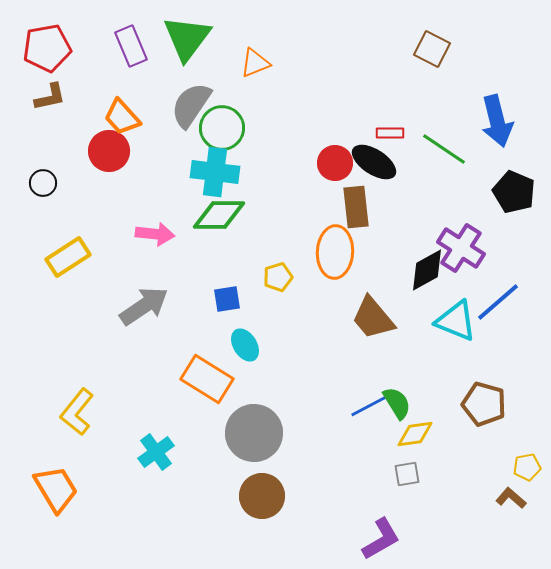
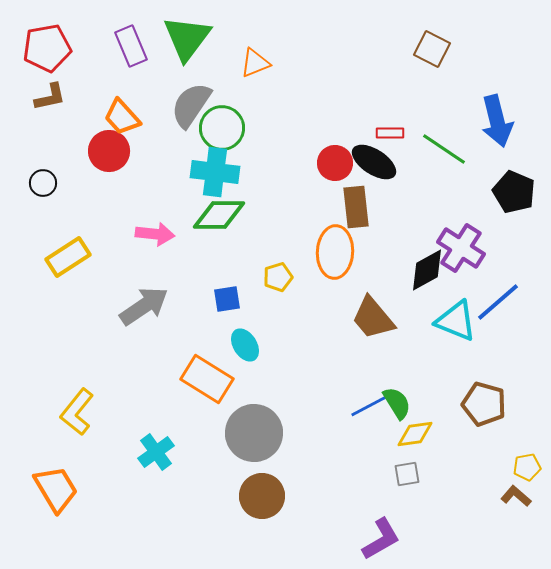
brown L-shape at (511, 498): moved 5 px right, 2 px up
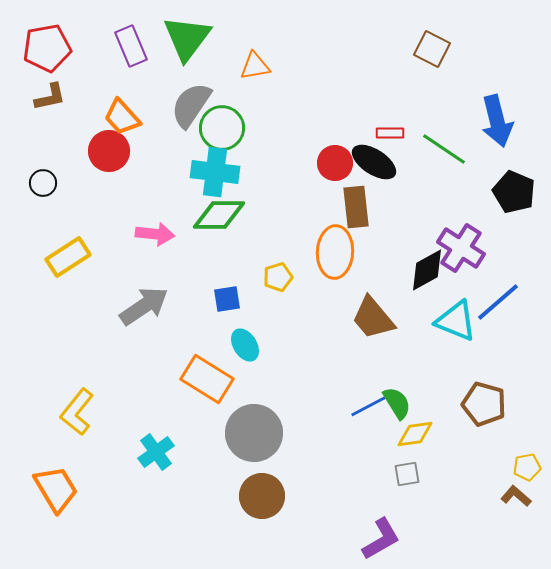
orange triangle at (255, 63): moved 3 px down; rotated 12 degrees clockwise
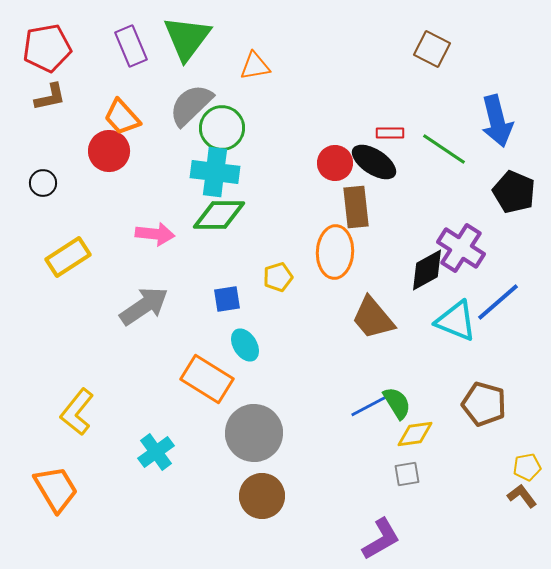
gray semicircle at (191, 105): rotated 12 degrees clockwise
brown L-shape at (516, 496): moved 6 px right; rotated 12 degrees clockwise
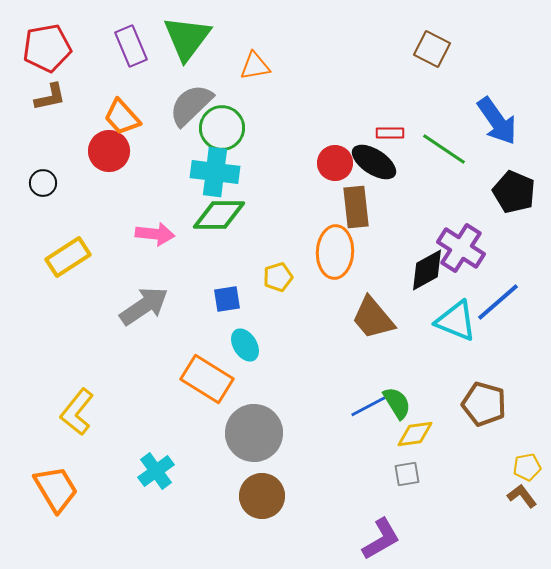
blue arrow at (497, 121): rotated 21 degrees counterclockwise
cyan cross at (156, 452): moved 19 px down
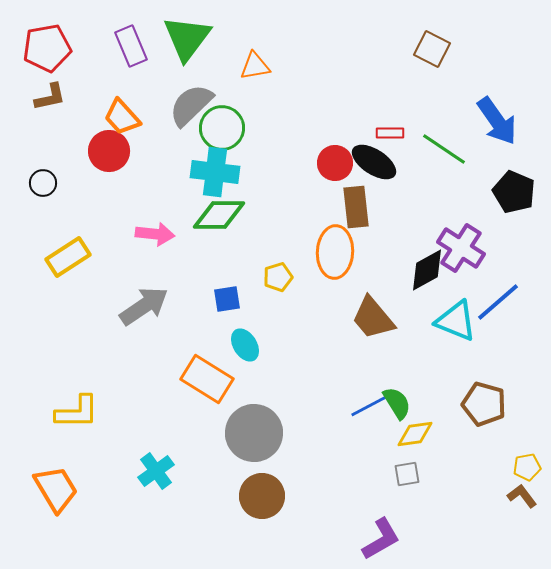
yellow L-shape at (77, 412): rotated 129 degrees counterclockwise
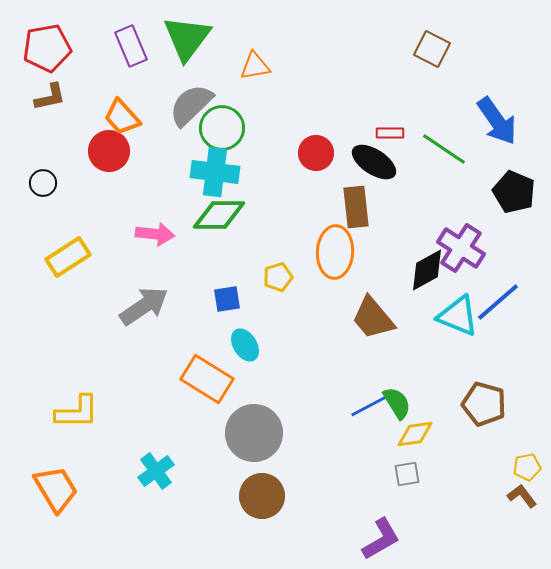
red circle at (335, 163): moved 19 px left, 10 px up
cyan triangle at (456, 321): moved 2 px right, 5 px up
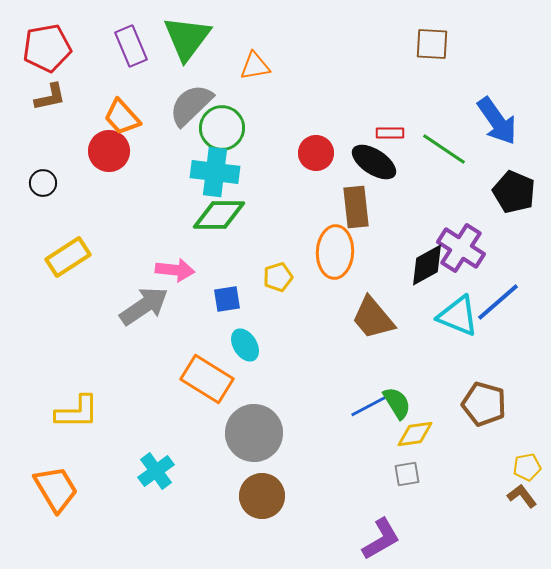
brown square at (432, 49): moved 5 px up; rotated 24 degrees counterclockwise
pink arrow at (155, 234): moved 20 px right, 36 px down
black diamond at (427, 270): moved 5 px up
